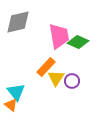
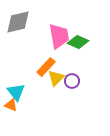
yellow triangle: rotated 12 degrees clockwise
orange triangle: rotated 16 degrees counterclockwise
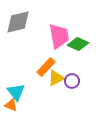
green diamond: moved 2 px down
yellow triangle: rotated 18 degrees clockwise
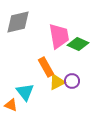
orange rectangle: rotated 72 degrees counterclockwise
yellow triangle: moved 1 px right, 4 px down
cyan triangle: moved 9 px right
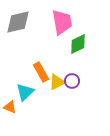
pink trapezoid: moved 3 px right, 14 px up
green diamond: rotated 50 degrees counterclockwise
orange rectangle: moved 5 px left, 5 px down
cyan triangle: rotated 24 degrees clockwise
orange triangle: moved 1 px left, 2 px down
